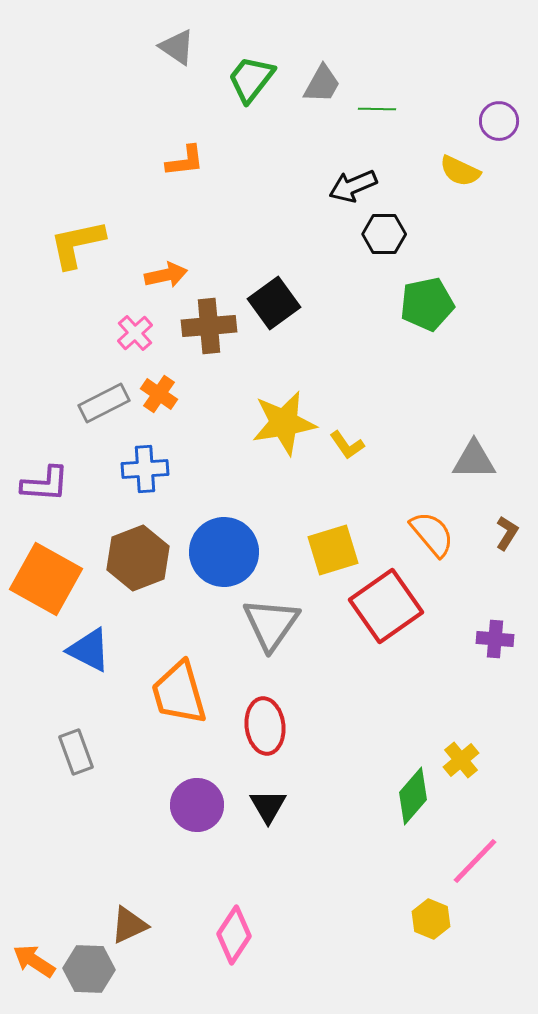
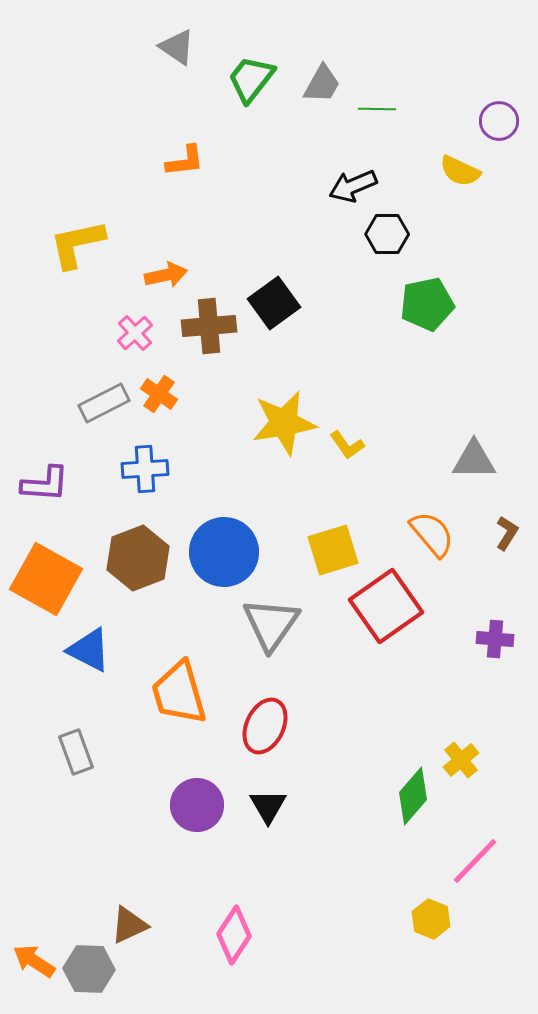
black hexagon at (384, 234): moved 3 px right
red ellipse at (265, 726): rotated 32 degrees clockwise
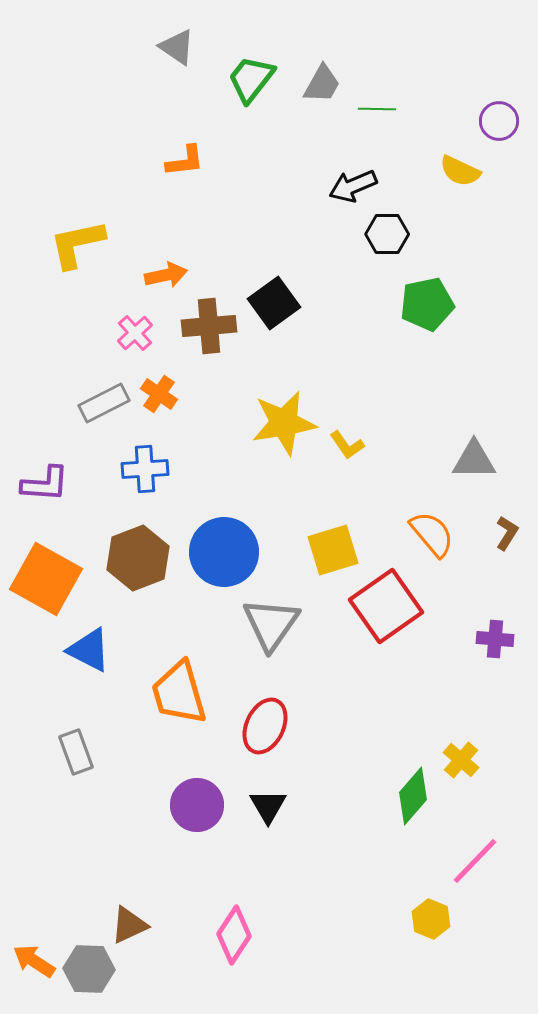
yellow cross at (461, 760): rotated 9 degrees counterclockwise
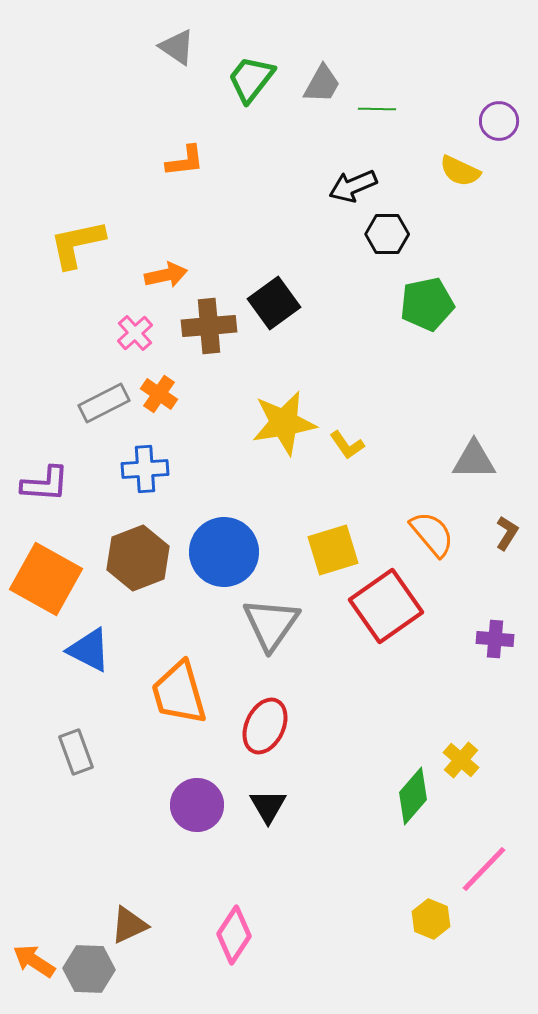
pink line at (475, 861): moved 9 px right, 8 px down
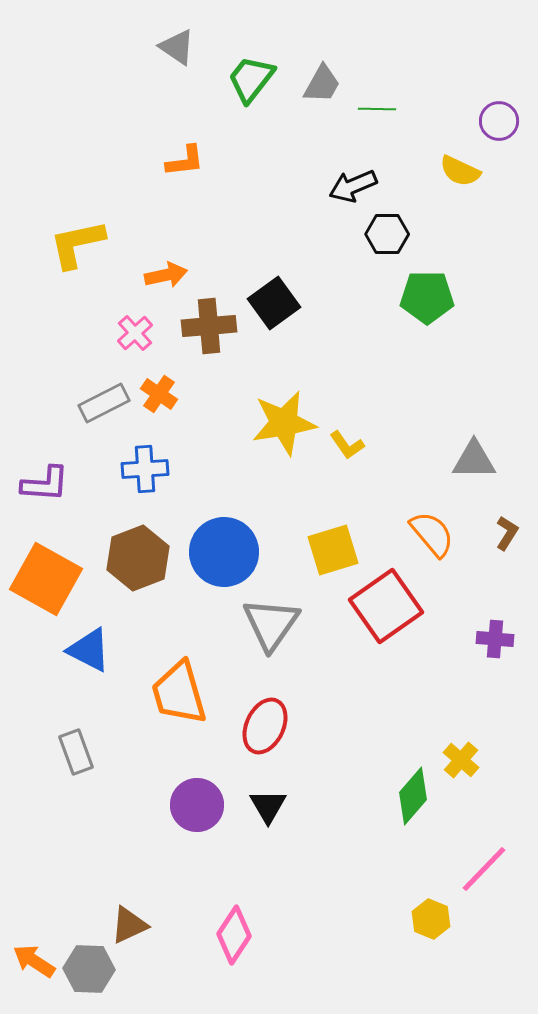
green pentagon at (427, 304): moved 7 px up; rotated 12 degrees clockwise
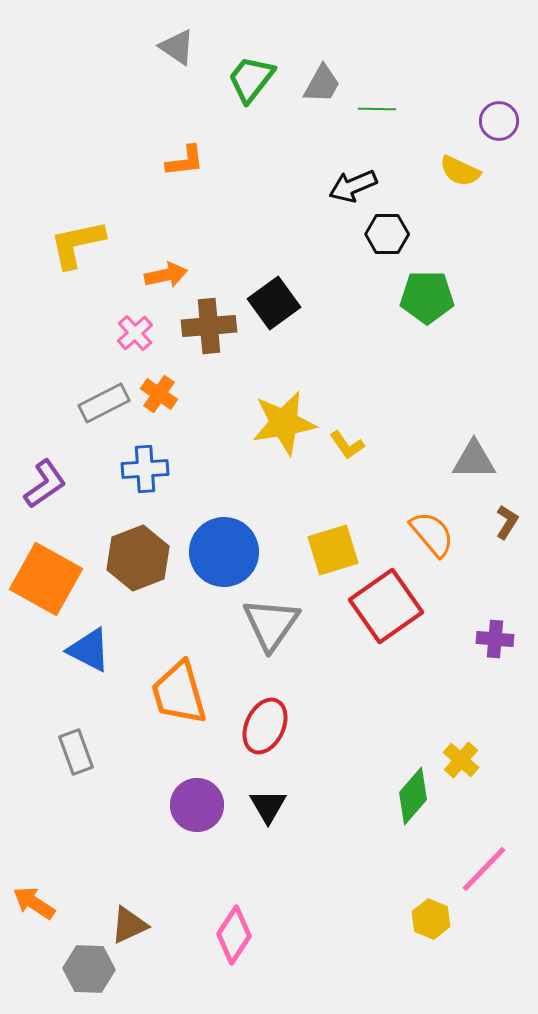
purple L-shape at (45, 484): rotated 39 degrees counterclockwise
brown L-shape at (507, 533): moved 11 px up
orange arrow at (34, 961): moved 58 px up
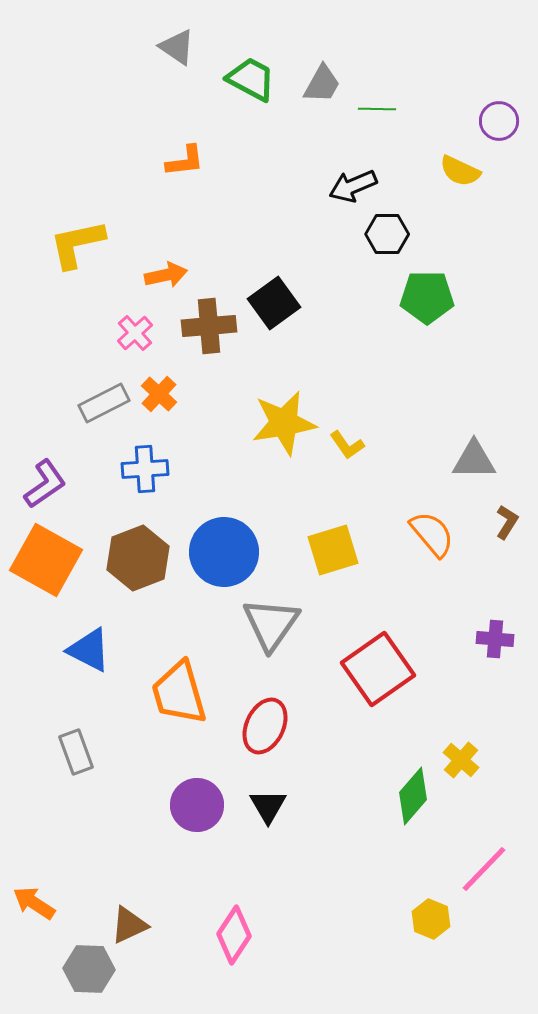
green trapezoid at (251, 79): rotated 80 degrees clockwise
orange cross at (159, 394): rotated 9 degrees clockwise
orange square at (46, 579): moved 19 px up
red square at (386, 606): moved 8 px left, 63 px down
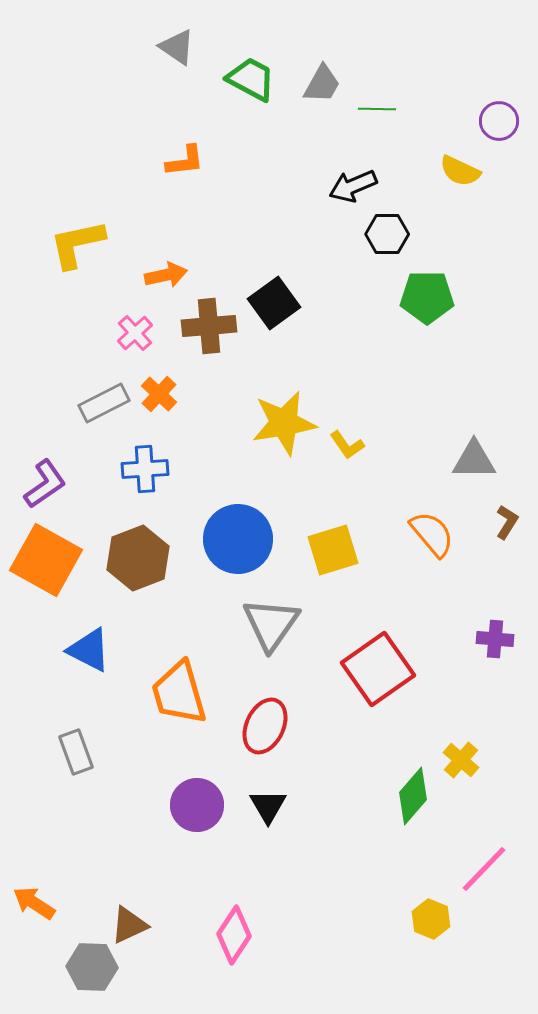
blue circle at (224, 552): moved 14 px right, 13 px up
gray hexagon at (89, 969): moved 3 px right, 2 px up
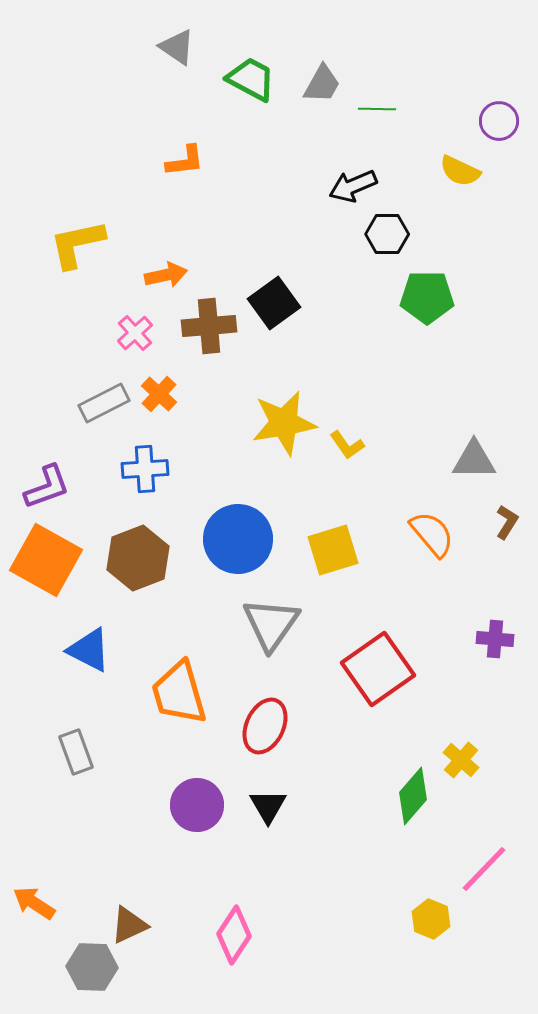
purple L-shape at (45, 484): moved 2 px right, 3 px down; rotated 15 degrees clockwise
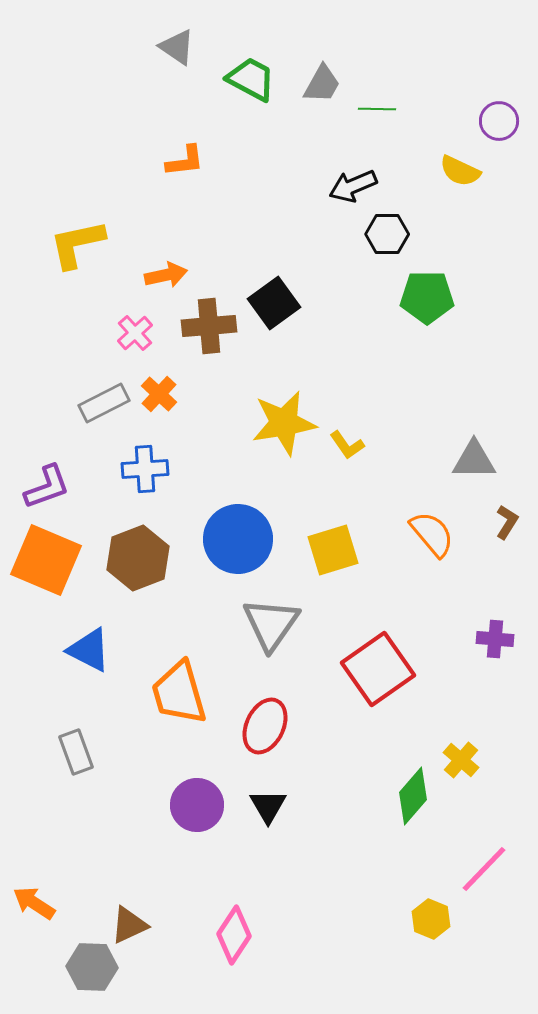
orange square at (46, 560): rotated 6 degrees counterclockwise
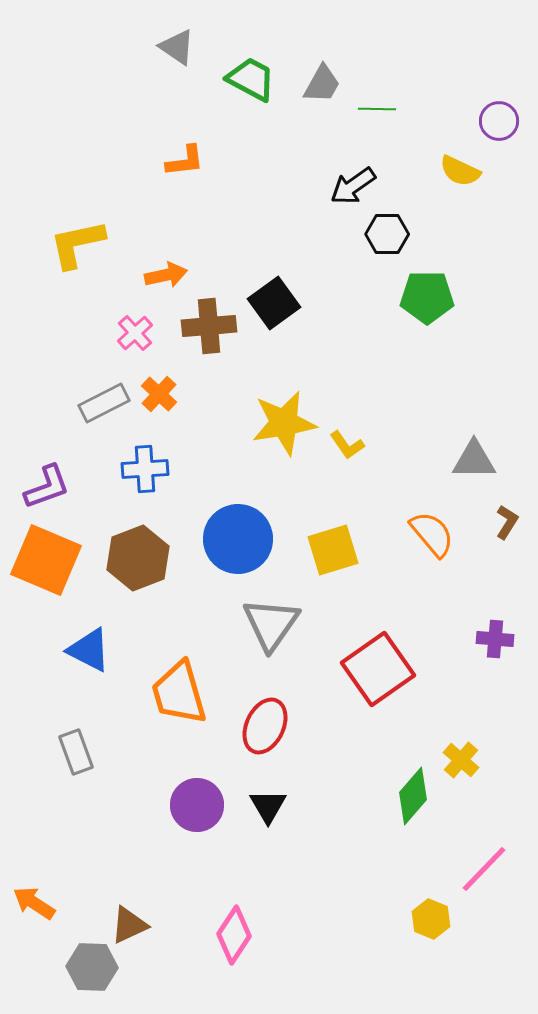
black arrow at (353, 186): rotated 12 degrees counterclockwise
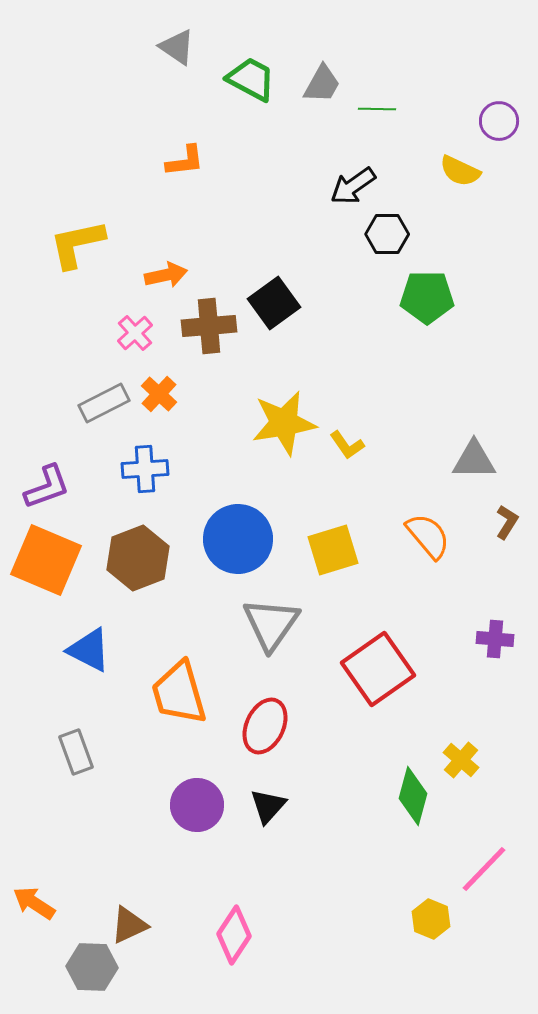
orange semicircle at (432, 534): moved 4 px left, 2 px down
green diamond at (413, 796): rotated 26 degrees counterclockwise
black triangle at (268, 806): rotated 12 degrees clockwise
